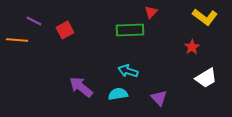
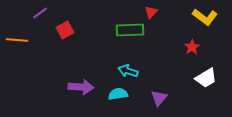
purple line: moved 6 px right, 8 px up; rotated 63 degrees counterclockwise
purple arrow: rotated 145 degrees clockwise
purple triangle: rotated 24 degrees clockwise
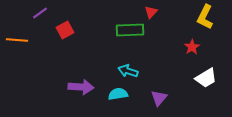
yellow L-shape: rotated 80 degrees clockwise
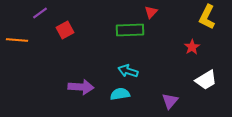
yellow L-shape: moved 2 px right
white trapezoid: moved 2 px down
cyan semicircle: moved 2 px right
purple triangle: moved 11 px right, 3 px down
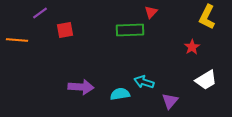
red square: rotated 18 degrees clockwise
cyan arrow: moved 16 px right, 11 px down
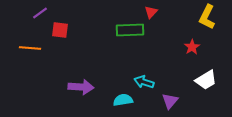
red square: moved 5 px left; rotated 18 degrees clockwise
orange line: moved 13 px right, 8 px down
cyan semicircle: moved 3 px right, 6 px down
